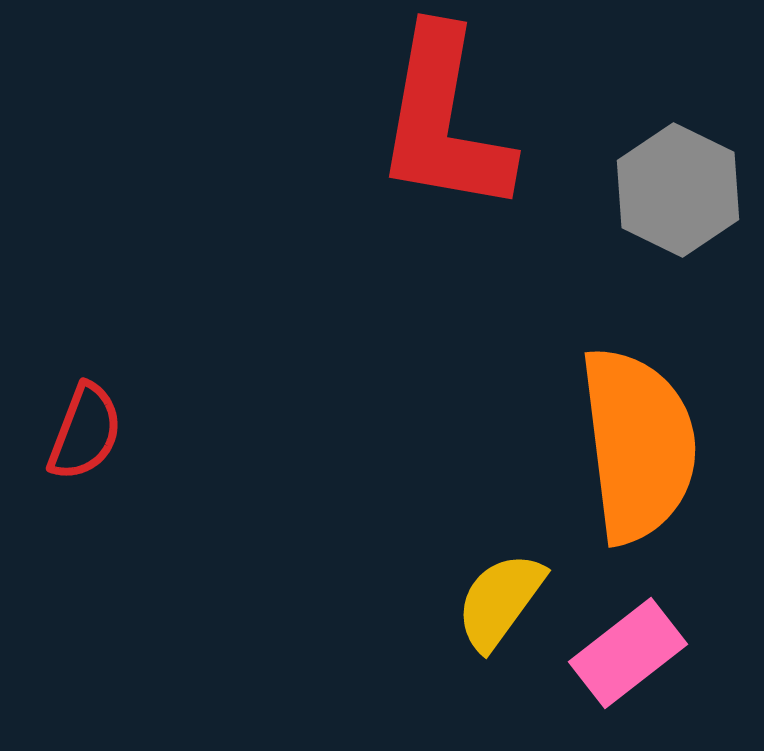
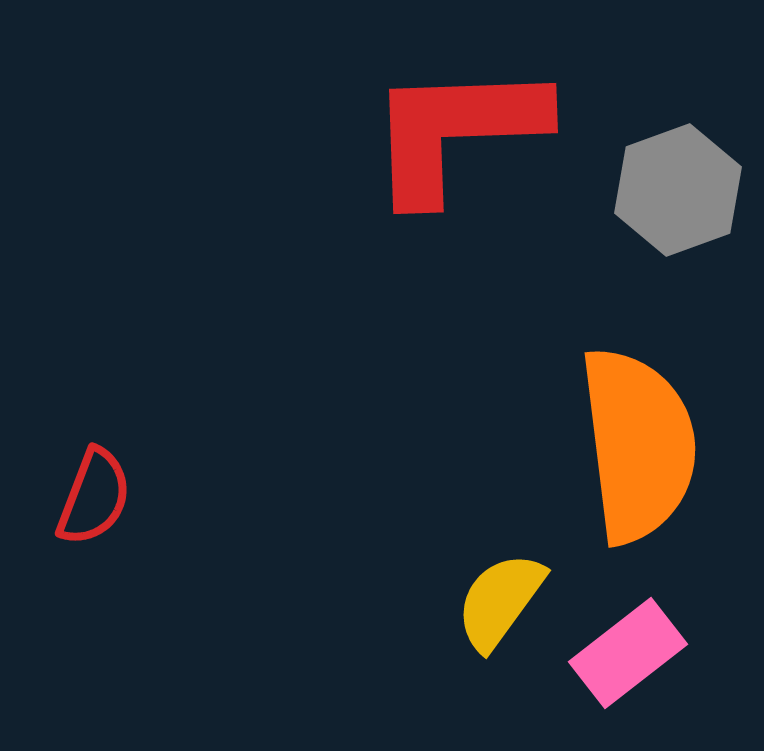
red L-shape: moved 12 px right, 10 px down; rotated 78 degrees clockwise
gray hexagon: rotated 14 degrees clockwise
red semicircle: moved 9 px right, 65 px down
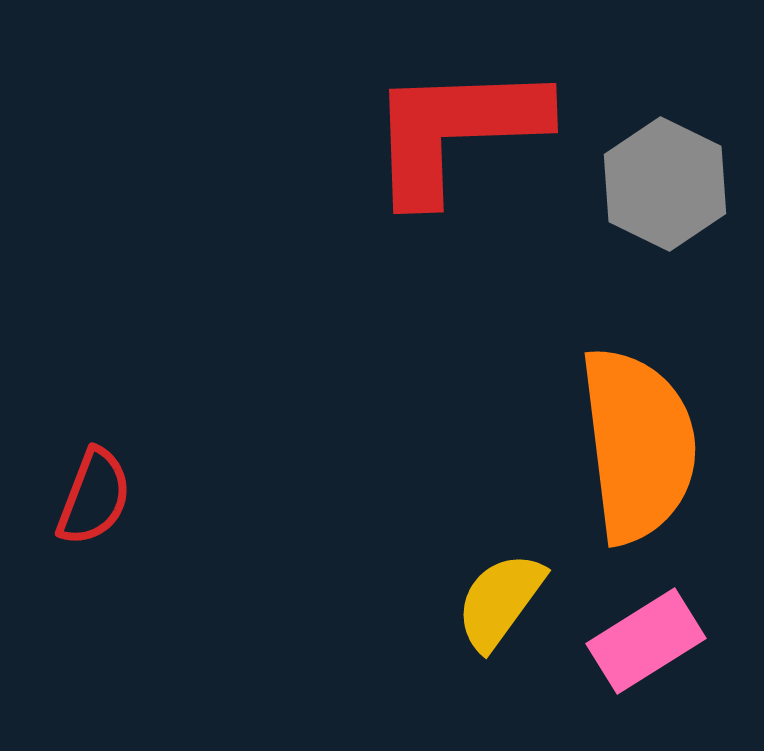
gray hexagon: moved 13 px left, 6 px up; rotated 14 degrees counterclockwise
pink rectangle: moved 18 px right, 12 px up; rotated 6 degrees clockwise
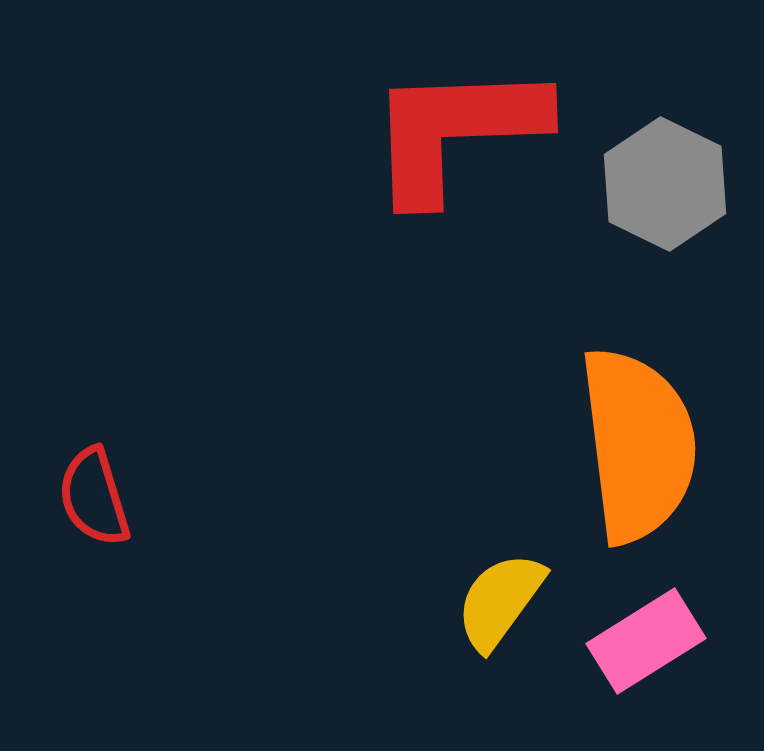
red semicircle: rotated 142 degrees clockwise
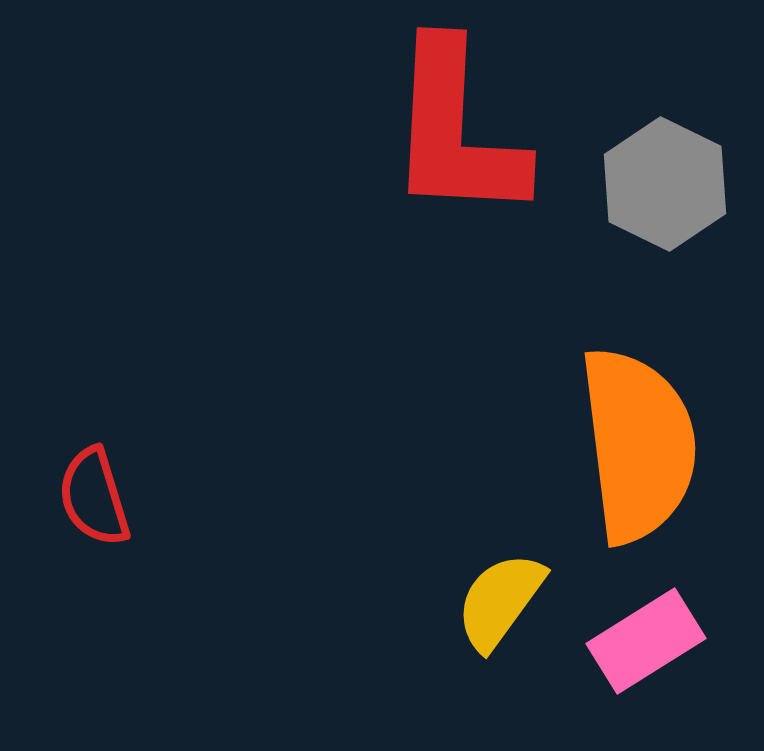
red L-shape: rotated 85 degrees counterclockwise
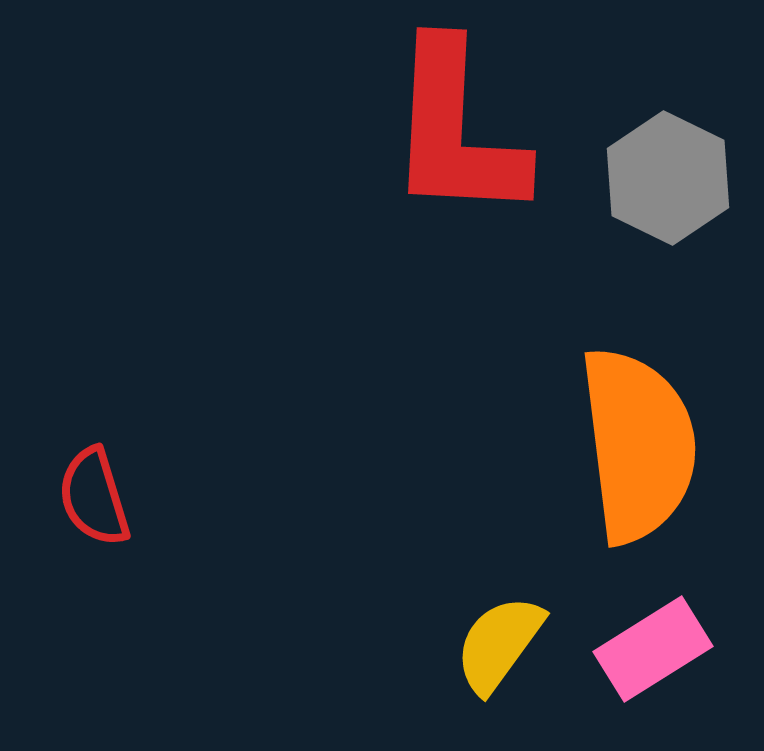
gray hexagon: moved 3 px right, 6 px up
yellow semicircle: moved 1 px left, 43 px down
pink rectangle: moved 7 px right, 8 px down
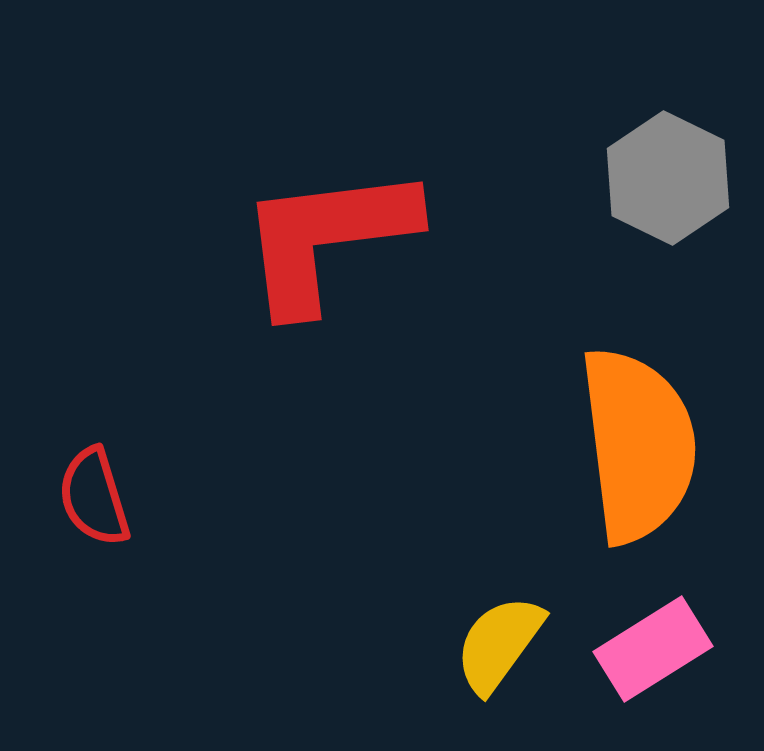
red L-shape: moved 129 px left, 107 px down; rotated 80 degrees clockwise
